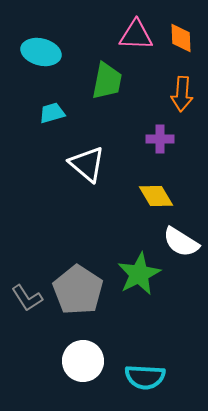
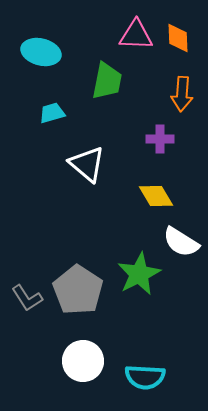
orange diamond: moved 3 px left
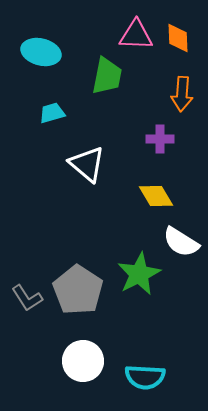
green trapezoid: moved 5 px up
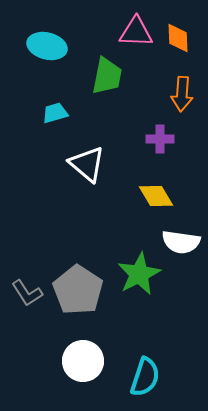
pink triangle: moved 3 px up
cyan ellipse: moved 6 px right, 6 px up
cyan trapezoid: moved 3 px right
white semicircle: rotated 24 degrees counterclockwise
gray L-shape: moved 5 px up
cyan semicircle: rotated 75 degrees counterclockwise
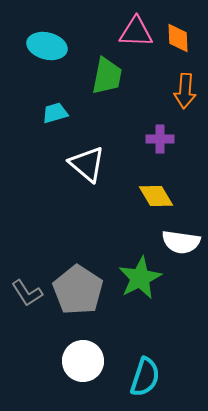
orange arrow: moved 3 px right, 3 px up
green star: moved 1 px right, 4 px down
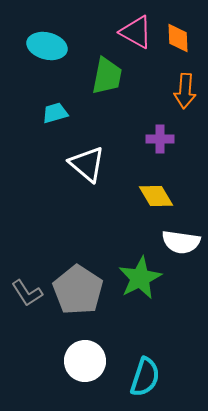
pink triangle: rotated 27 degrees clockwise
white circle: moved 2 px right
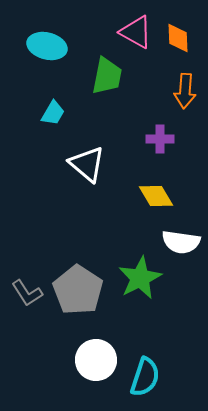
cyan trapezoid: moved 2 px left; rotated 136 degrees clockwise
white circle: moved 11 px right, 1 px up
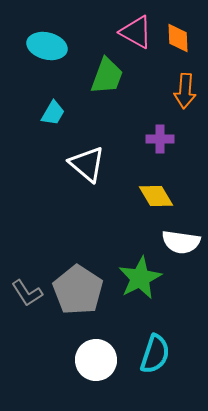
green trapezoid: rotated 9 degrees clockwise
cyan semicircle: moved 10 px right, 23 px up
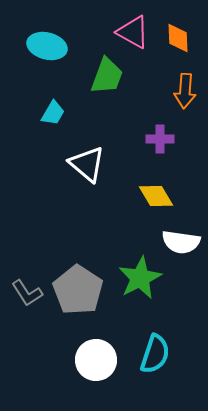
pink triangle: moved 3 px left
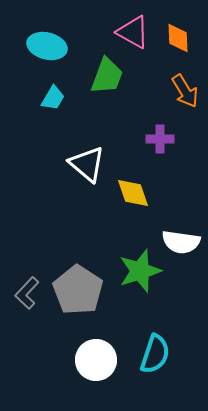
orange arrow: rotated 36 degrees counterclockwise
cyan trapezoid: moved 15 px up
yellow diamond: moved 23 px left, 3 px up; rotated 12 degrees clockwise
green star: moved 7 px up; rotated 9 degrees clockwise
gray L-shape: rotated 76 degrees clockwise
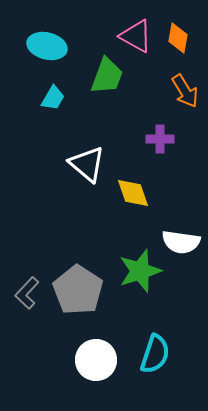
pink triangle: moved 3 px right, 4 px down
orange diamond: rotated 12 degrees clockwise
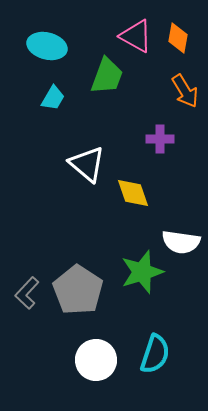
green star: moved 2 px right, 1 px down
